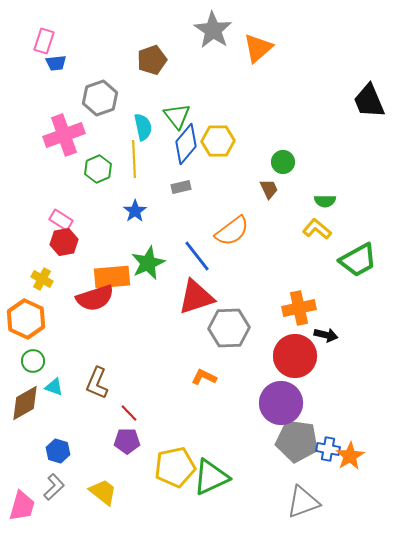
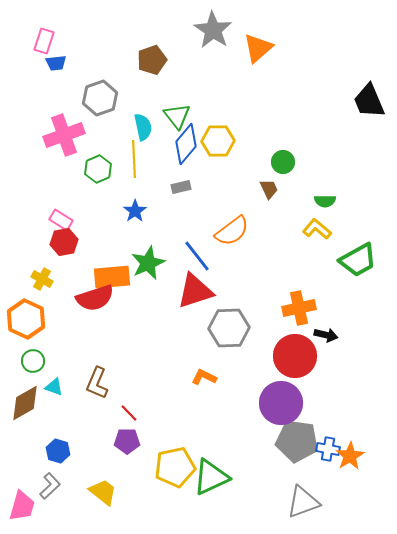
red triangle at (196, 297): moved 1 px left, 6 px up
gray L-shape at (54, 487): moved 4 px left, 1 px up
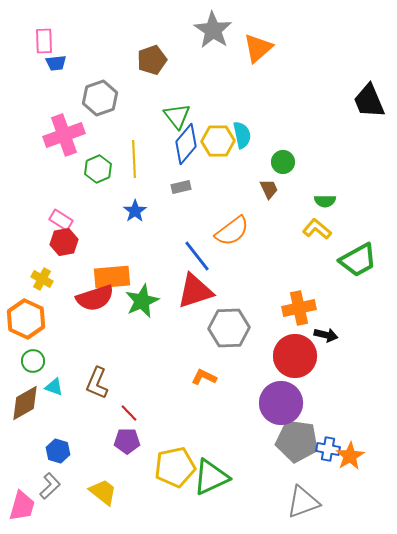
pink rectangle at (44, 41): rotated 20 degrees counterclockwise
cyan semicircle at (143, 127): moved 99 px right, 8 px down
green star at (148, 263): moved 6 px left, 38 px down
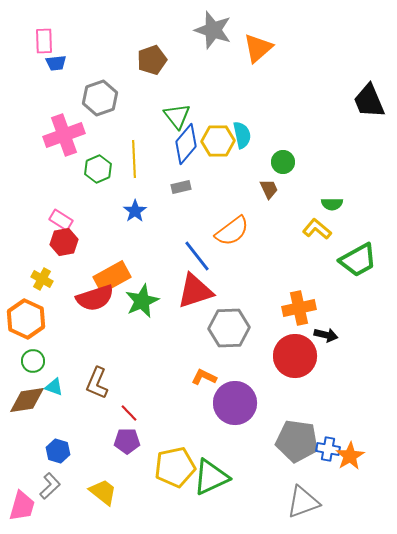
gray star at (213, 30): rotated 15 degrees counterclockwise
green semicircle at (325, 201): moved 7 px right, 3 px down
orange rectangle at (112, 277): rotated 24 degrees counterclockwise
brown diamond at (25, 403): moved 2 px right, 3 px up; rotated 21 degrees clockwise
purple circle at (281, 403): moved 46 px left
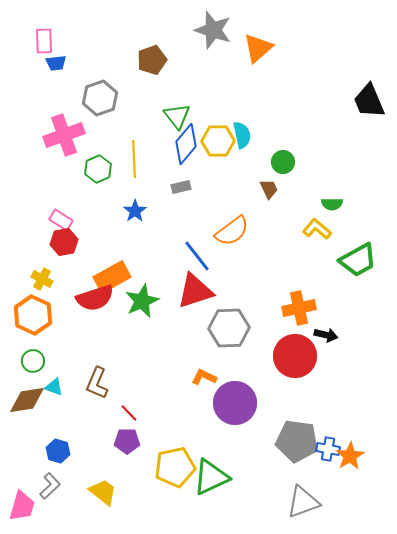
orange hexagon at (26, 319): moved 7 px right, 4 px up
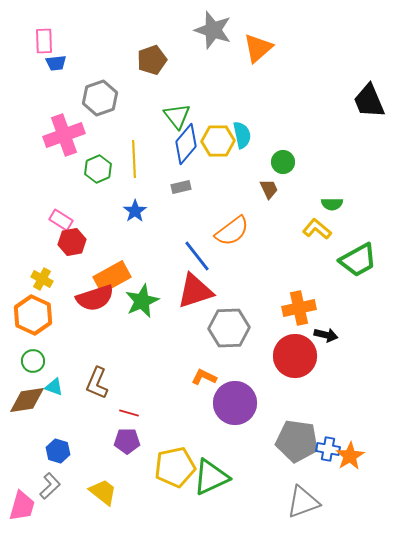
red hexagon at (64, 242): moved 8 px right
red line at (129, 413): rotated 30 degrees counterclockwise
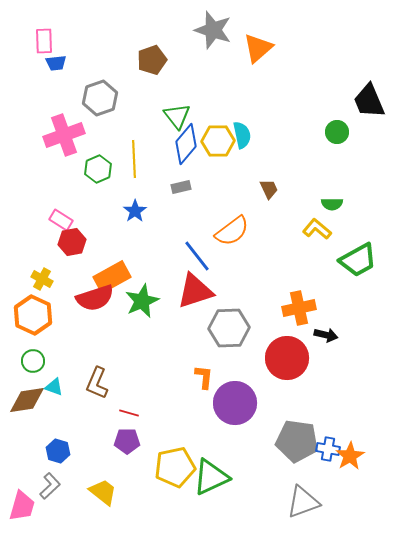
green circle at (283, 162): moved 54 px right, 30 px up
red circle at (295, 356): moved 8 px left, 2 px down
orange L-shape at (204, 377): rotated 70 degrees clockwise
